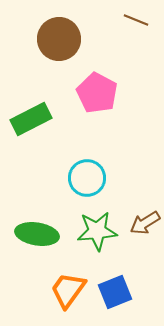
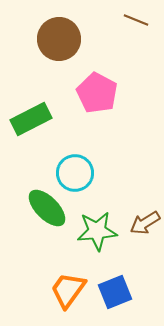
cyan circle: moved 12 px left, 5 px up
green ellipse: moved 10 px right, 26 px up; rotated 36 degrees clockwise
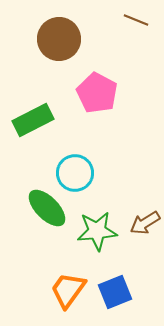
green rectangle: moved 2 px right, 1 px down
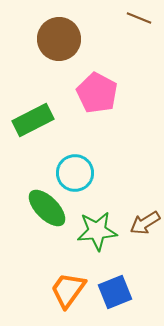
brown line: moved 3 px right, 2 px up
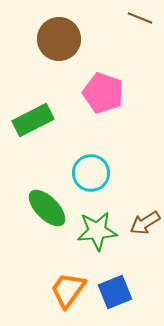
brown line: moved 1 px right
pink pentagon: moved 6 px right; rotated 9 degrees counterclockwise
cyan circle: moved 16 px right
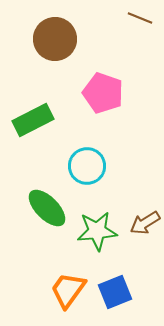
brown circle: moved 4 px left
cyan circle: moved 4 px left, 7 px up
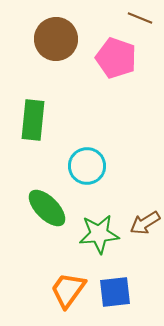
brown circle: moved 1 px right
pink pentagon: moved 13 px right, 35 px up
green rectangle: rotated 57 degrees counterclockwise
green star: moved 2 px right, 3 px down
blue square: rotated 16 degrees clockwise
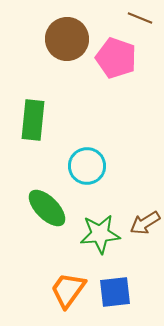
brown circle: moved 11 px right
green star: moved 1 px right
